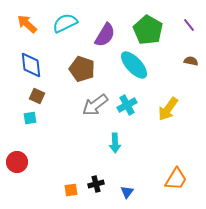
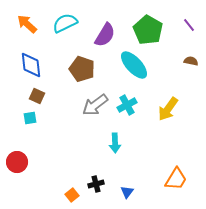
orange square: moved 1 px right, 5 px down; rotated 32 degrees counterclockwise
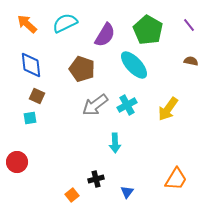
black cross: moved 5 px up
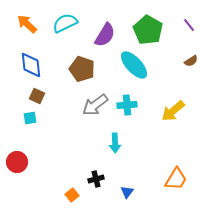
brown semicircle: rotated 136 degrees clockwise
cyan cross: rotated 24 degrees clockwise
yellow arrow: moved 5 px right, 2 px down; rotated 15 degrees clockwise
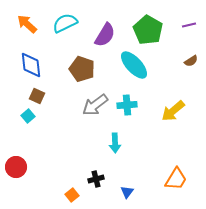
purple line: rotated 64 degrees counterclockwise
cyan square: moved 2 px left, 2 px up; rotated 32 degrees counterclockwise
red circle: moved 1 px left, 5 px down
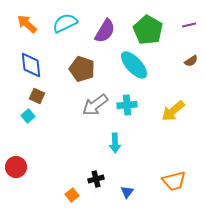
purple semicircle: moved 4 px up
orange trapezoid: moved 2 px left, 2 px down; rotated 45 degrees clockwise
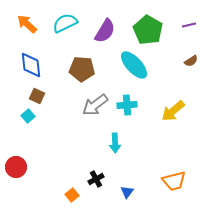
brown pentagon: rotated 15 degrees counterclockwise
black cross: rotated 14 degrees counterclockwise
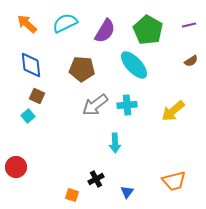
orange square: rotated 32 degrees counterclockwise
